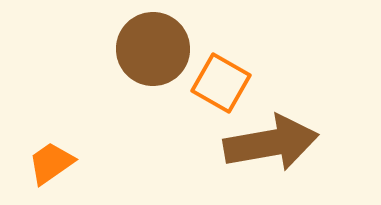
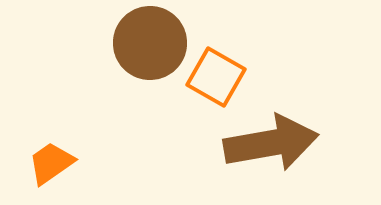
brown circle: moved 3 px left, 6 px up
orange square: moved 5 px left, 6 px up
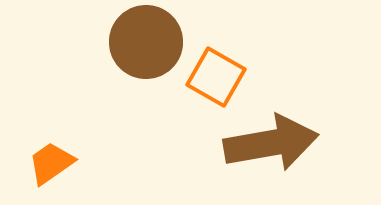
brown circle: moved 4 px left, 1 px up
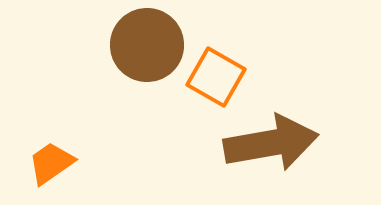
brown circle: moved 1 px right, 3 px down
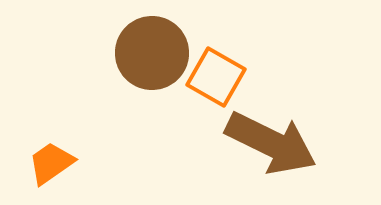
brown circle: moved 5 px right, 8 px down
brown arrow: rotated 36 degrees clockwise
